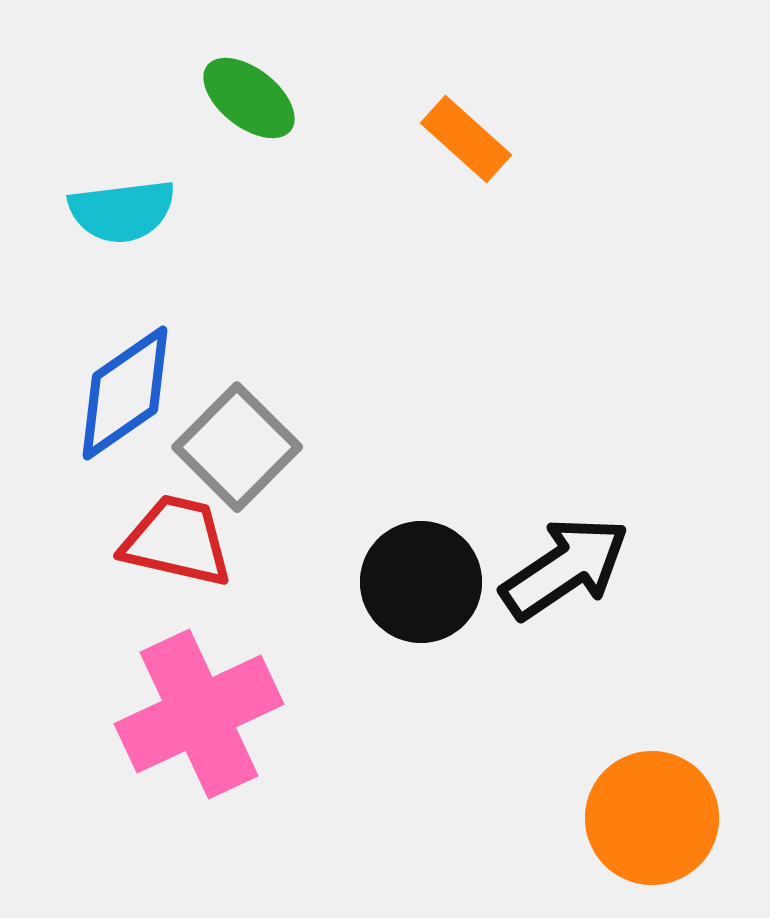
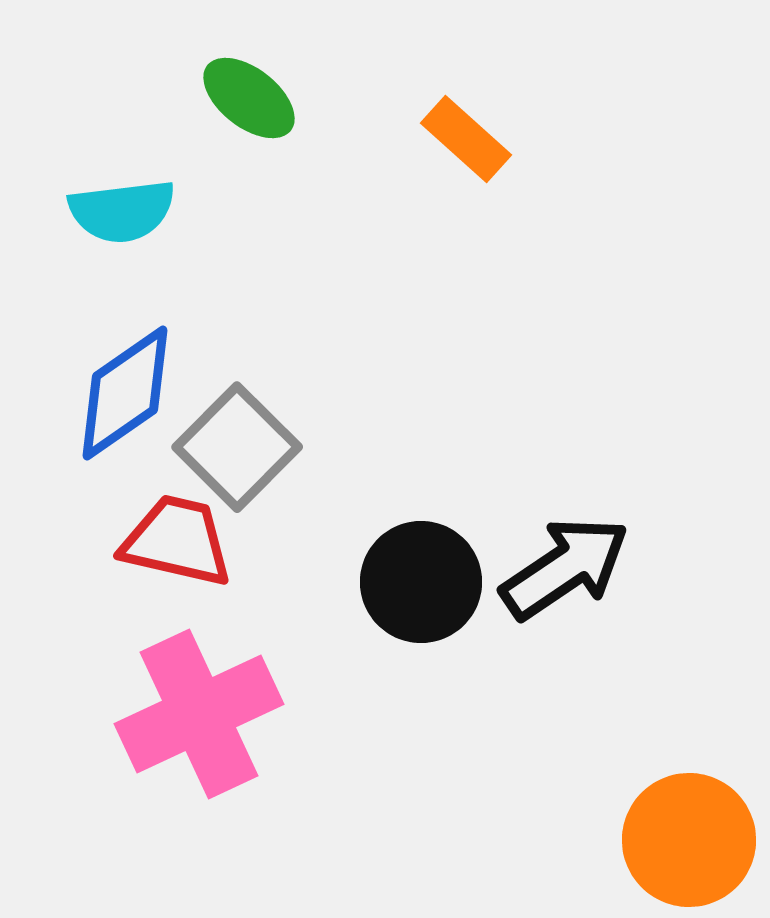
orange circle: moved 37 px right, 22 px down
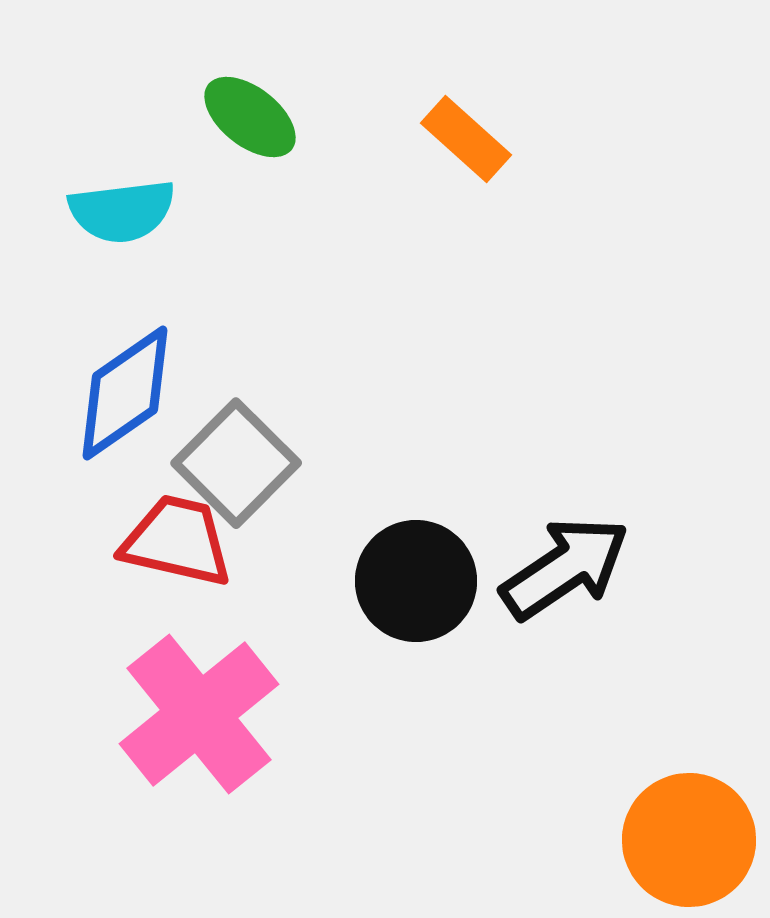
green ellipse: moved 1 px right, 19 px down
gray square: moved 1 px left, 16 px down
black circle: moved 5 px left, 1 px up
pink cross: rotated 14 degrees counterclockwise
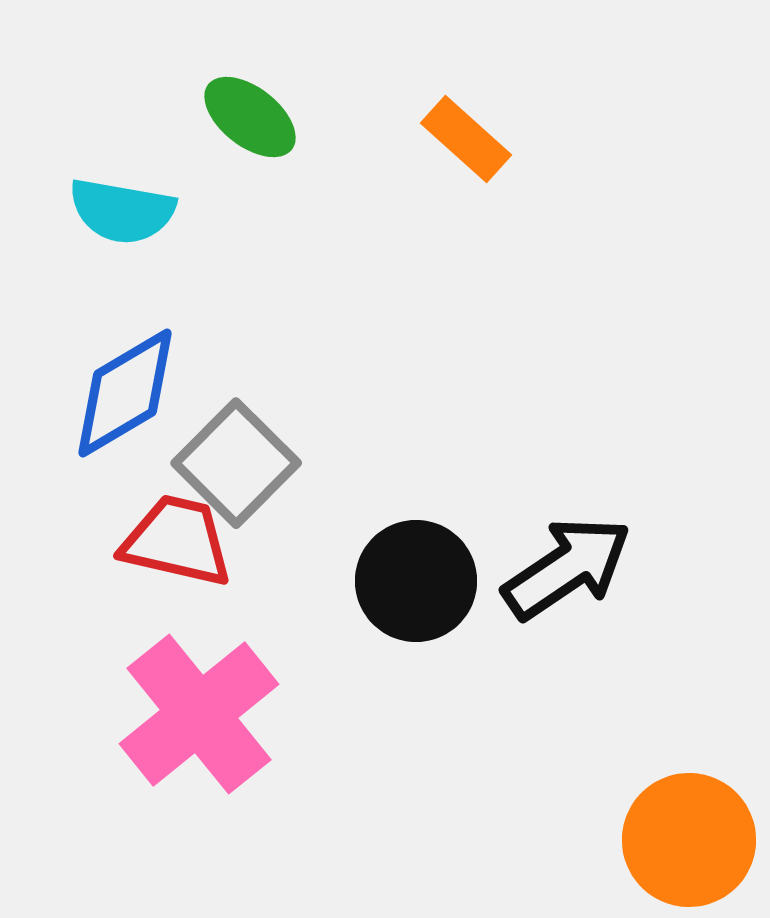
cyan semicircle: rotated 17 degrees clockwise
blue diamond: rotated 4 degrees clockwise
black arrow: moved 2 px right
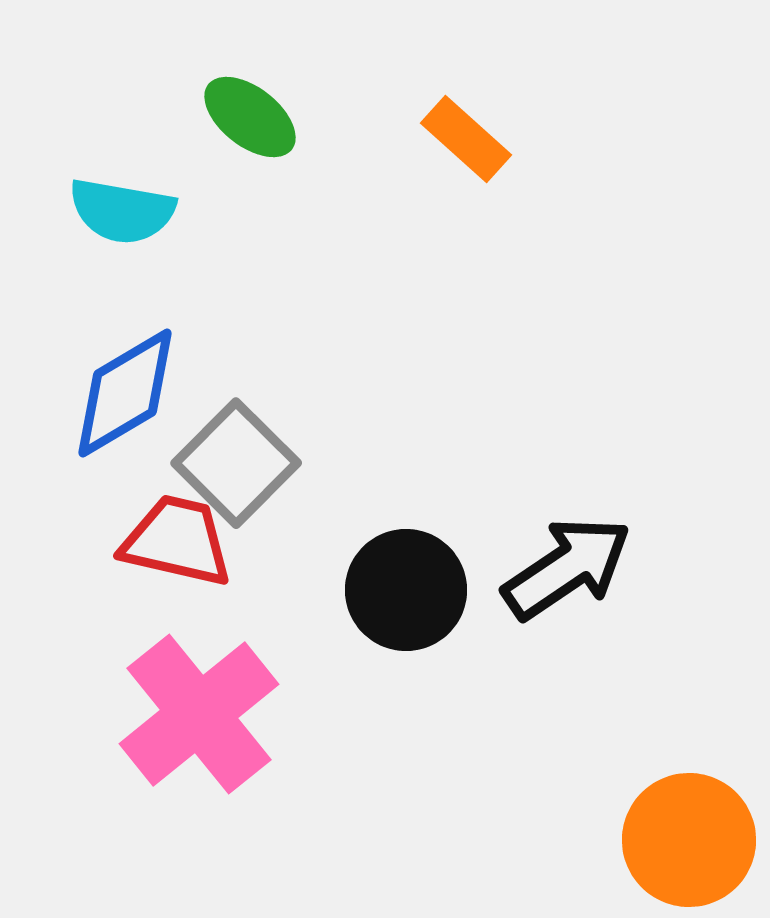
black circle: moved 10 px left, 9 px down
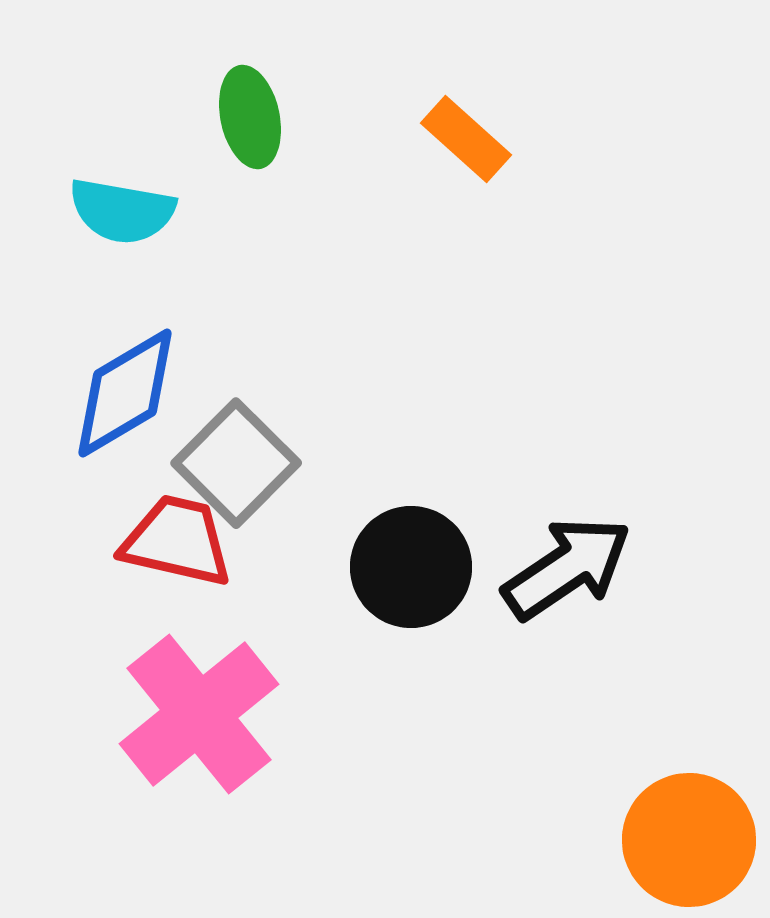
green ellipse: rotated 40 degrees clockwise
black circle: moved 5 px right, 23 px up
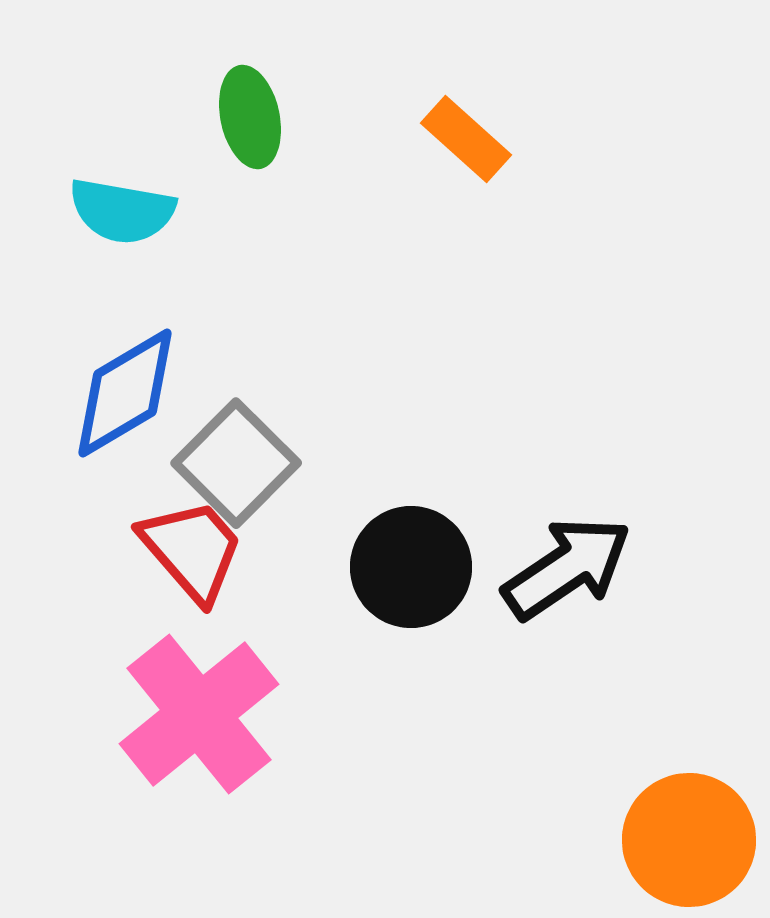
red trapezoid: moved 15 px right, 9 px down; rotated 36 degrees clockwise
